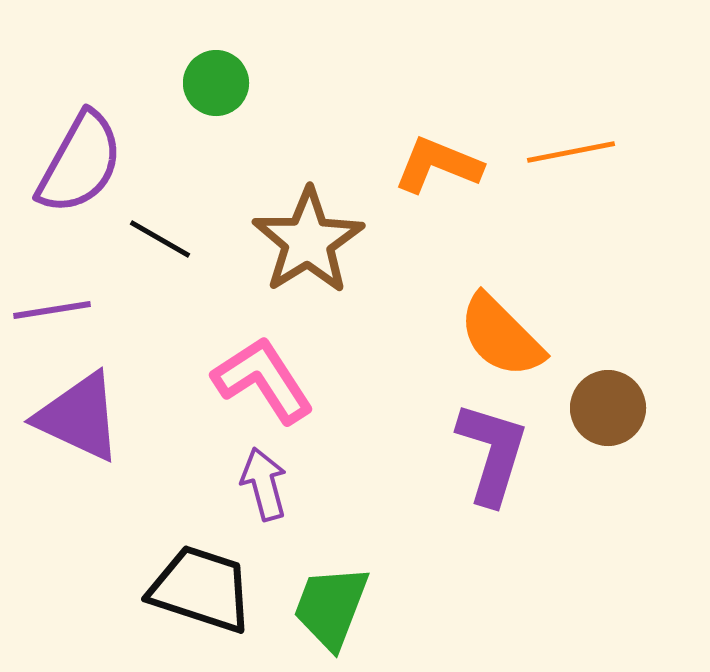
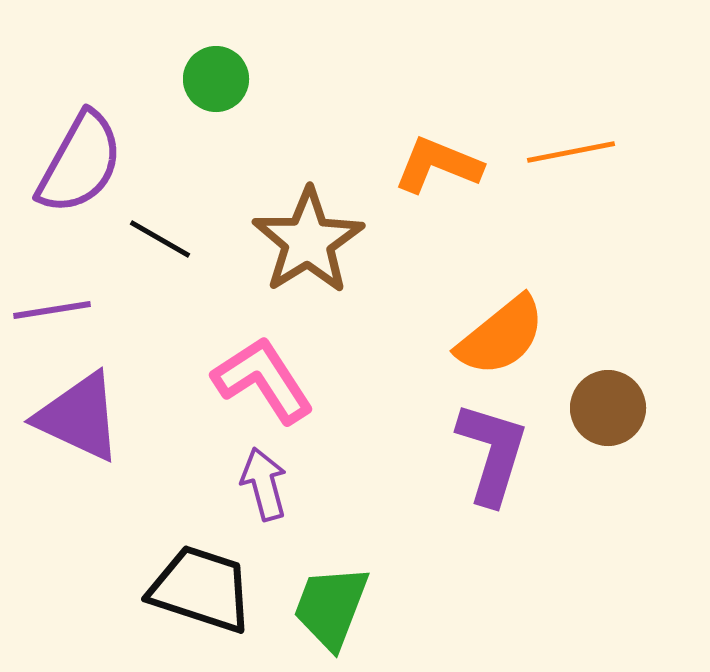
green circle: moved 4 px up
orange semicircle: rotated 84 degrees counterclockwise
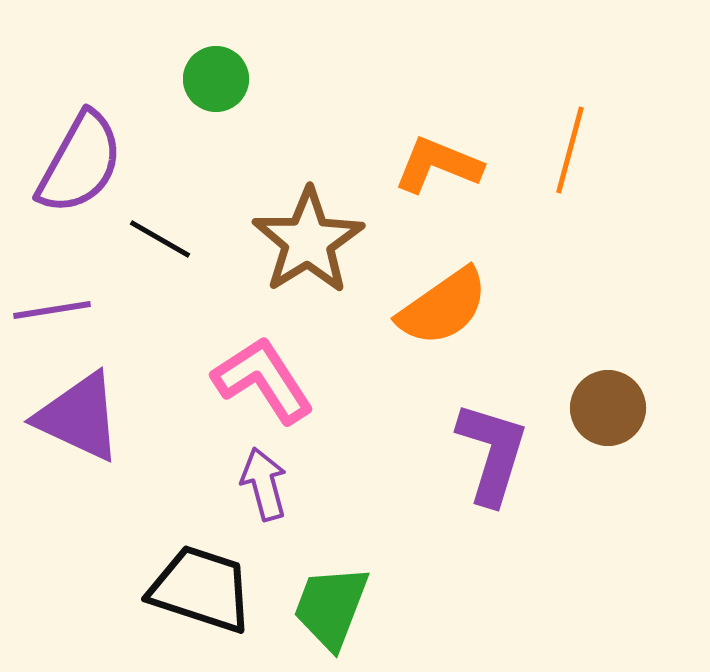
orange line: moved 1 px left, 2 px up; rotated 64 degrees counterclockwise
orange semicircle: moved 58 px left, 29 px up; rotated 4 degrees clockwise
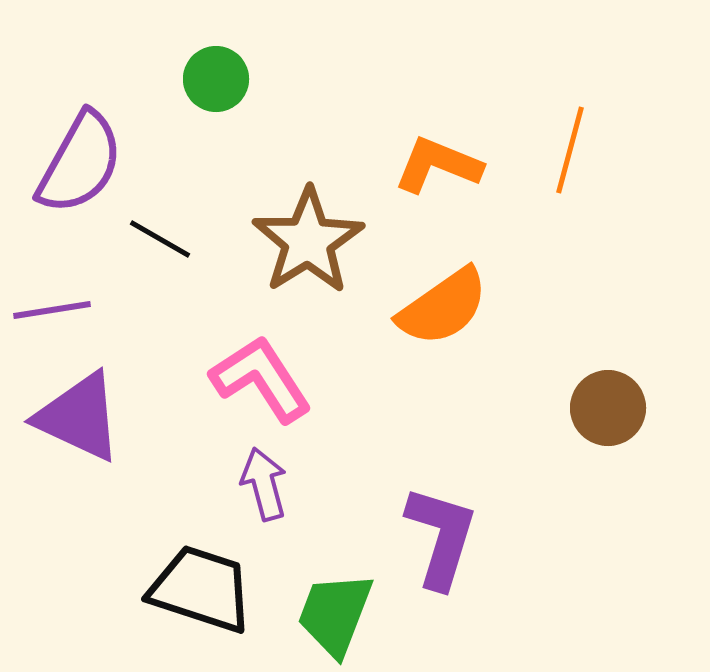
pink L-shape: moved 2 px left, 1 px up
purple L-shape: moved 51 px left, 84 px down
green trapezoid: moved 4 px right, 7 px down
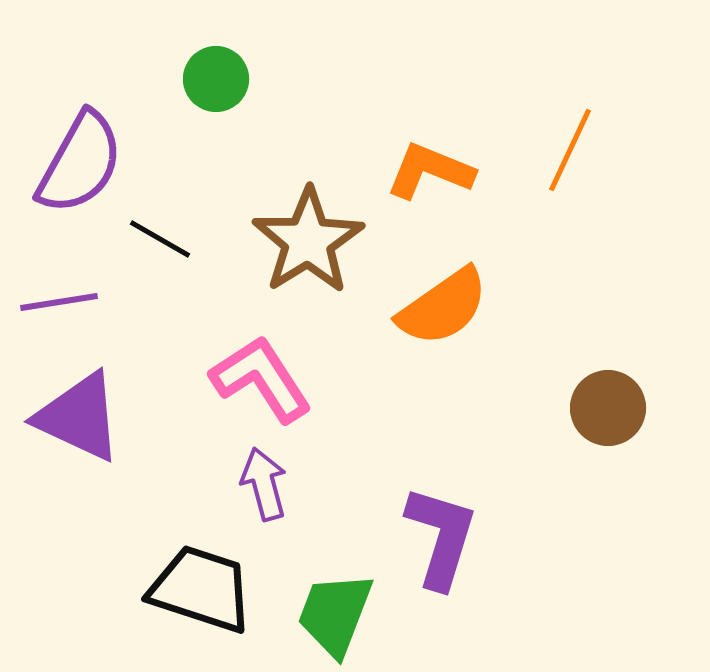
orange line: rotated 10 degrees clockwise
orange L-shape: moved 8 px left, 6 px down
purple line: moved 7 px right, 8 px up
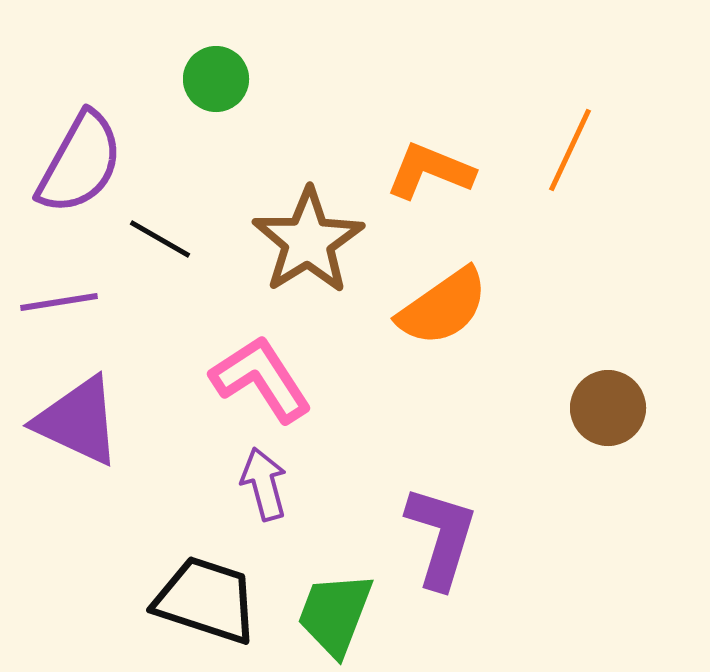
purple triangle: moved 1 px left, 4 px down
black trapezoid: moved 5 px right, 11 px down
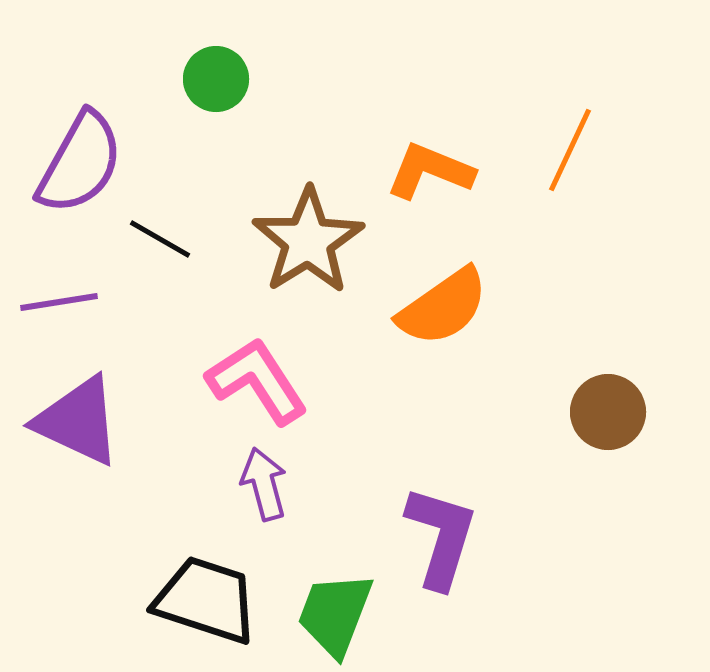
pink L-shape: moved 4 px left, 2 px down
brown circle: moved 4 px down
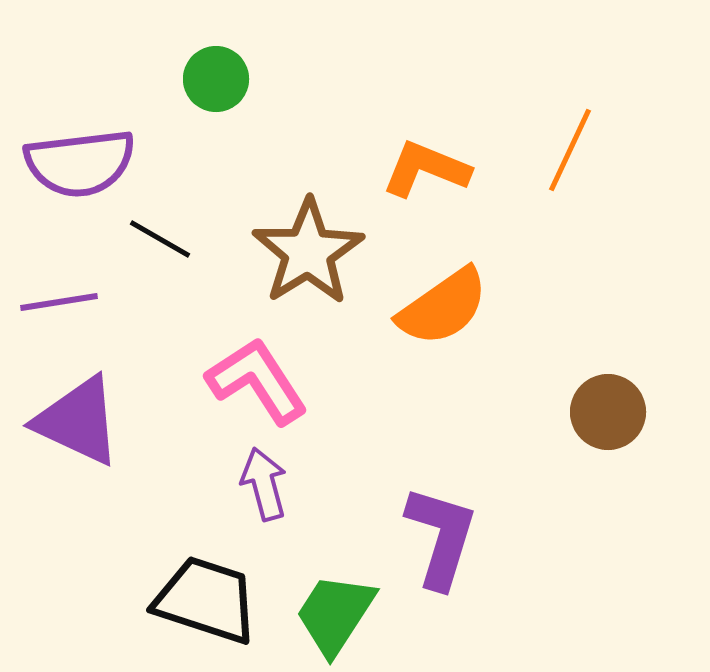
purple semicircle: rotated 54 degrees clockwise
orange L-shape: moved 4 px left, 2 px up
brown star: moved 11 px down
green trapezoid: rotated 12 degrees clockwise
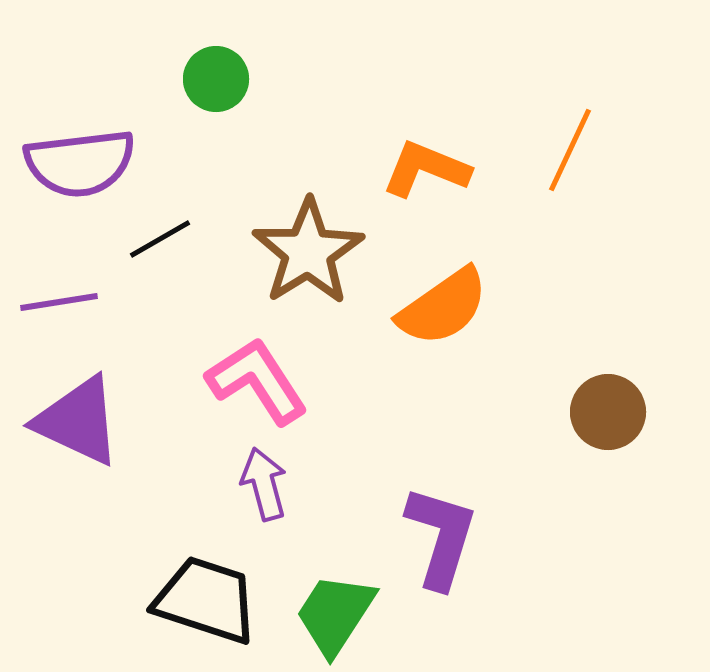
black line: rotated 60 degrees counterclockwise
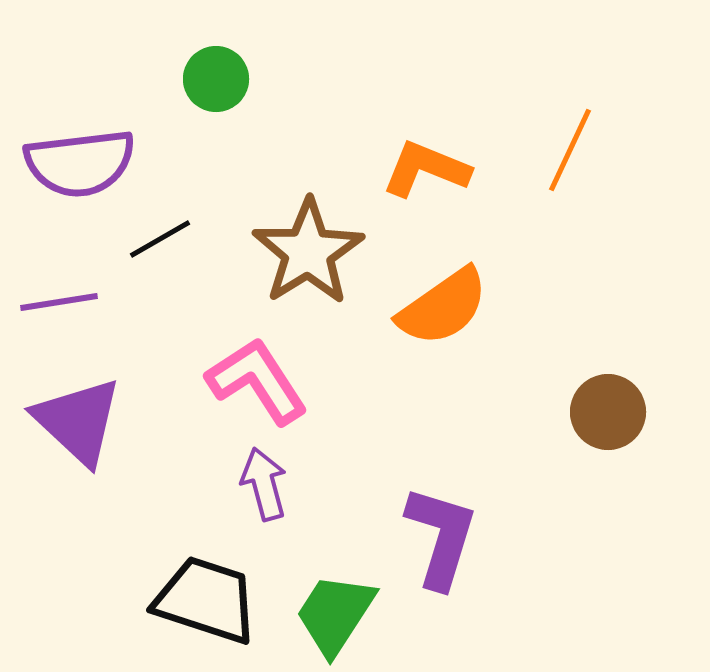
purple triangle: rotated 18 degrees clockwise
